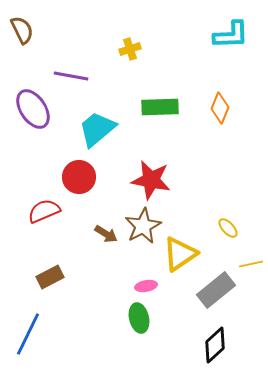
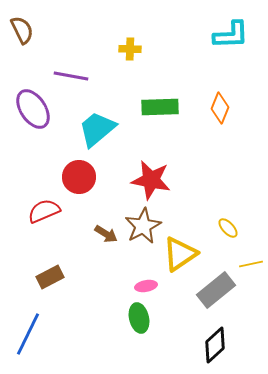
yellow cross: rotated 20 degrees clockwise
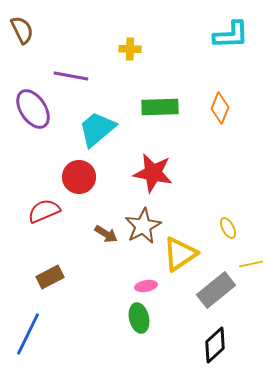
red star: moved 2 px right, 7 px up
yellow ellipse: rotated 15 degrees clockwise
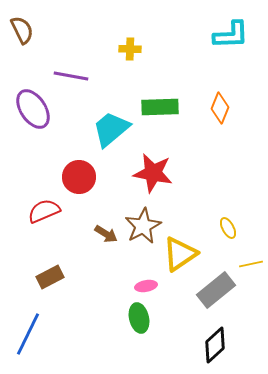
cyan trapezoid: moved 14 px right
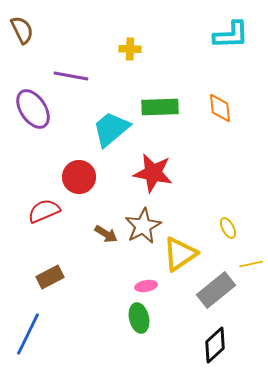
orange diamond: rotated 28 degrees counterclockwise
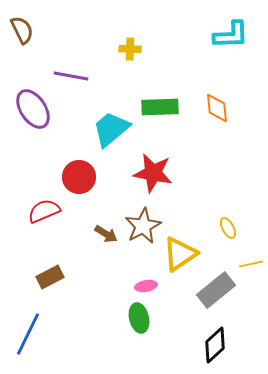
orange diamond: moved 3 px left
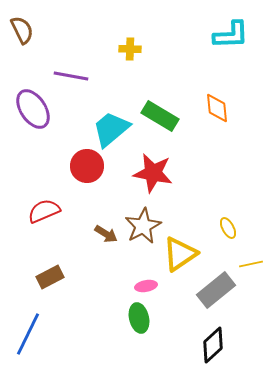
green rectangle: moved 9 px down; rotated 33 degrees clockwise
red circle: moved 8 px right, 11 px up
black diamond: moved 2 px left
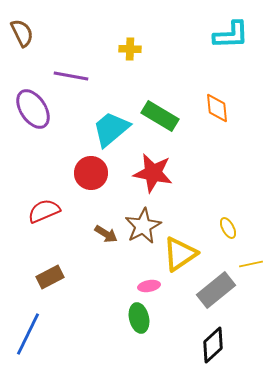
brown semicircle: moved 3 px down
red circle: moved 4 px right, 7 px down
pink ellipse: moved 3 px right
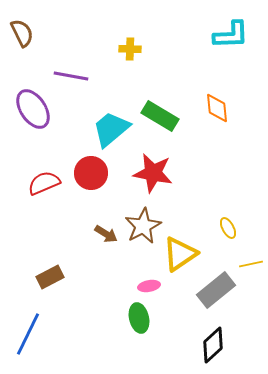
red semicircle: moved 28 px up
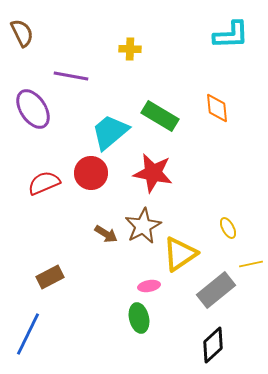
cyan trapezoid: moved 1 px left, 3 px down
